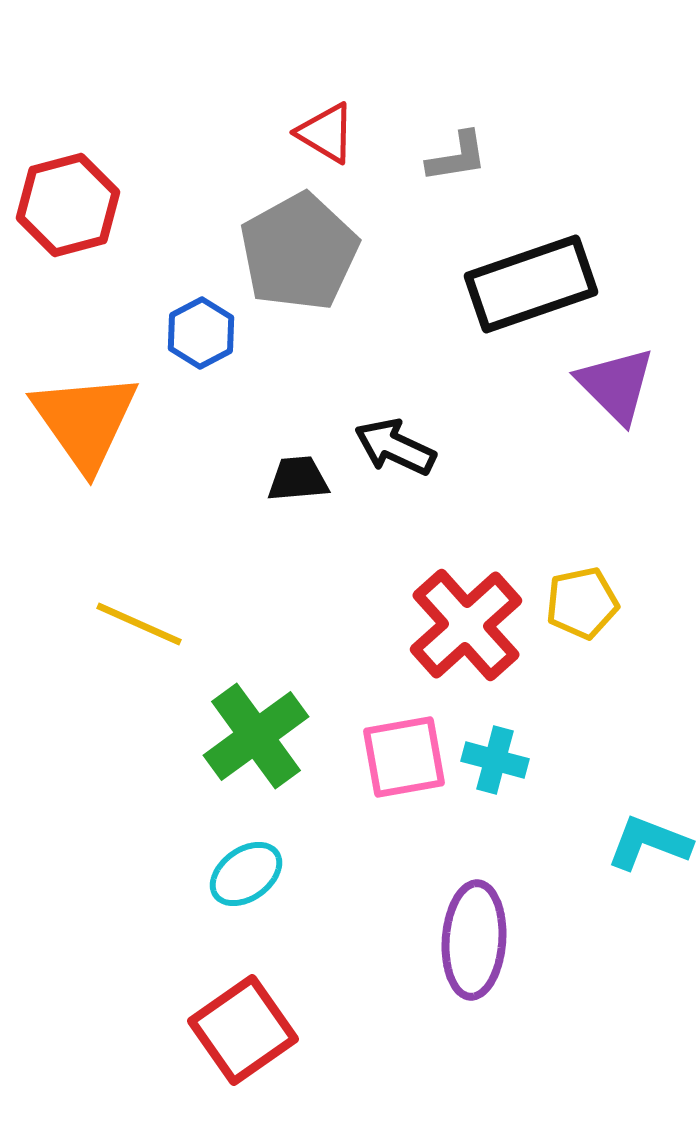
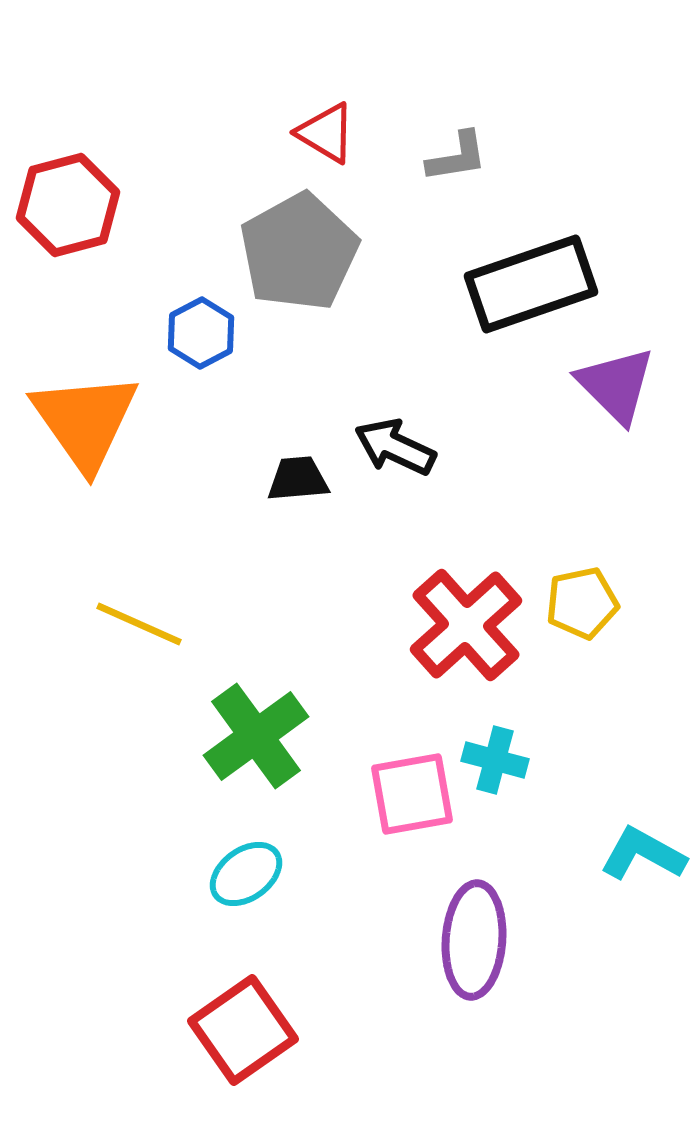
pink square: moved 8 px right, 37 px down
cyan L-shape: moved 6 px left, 11 px down; rotated 8 degrees clockwise
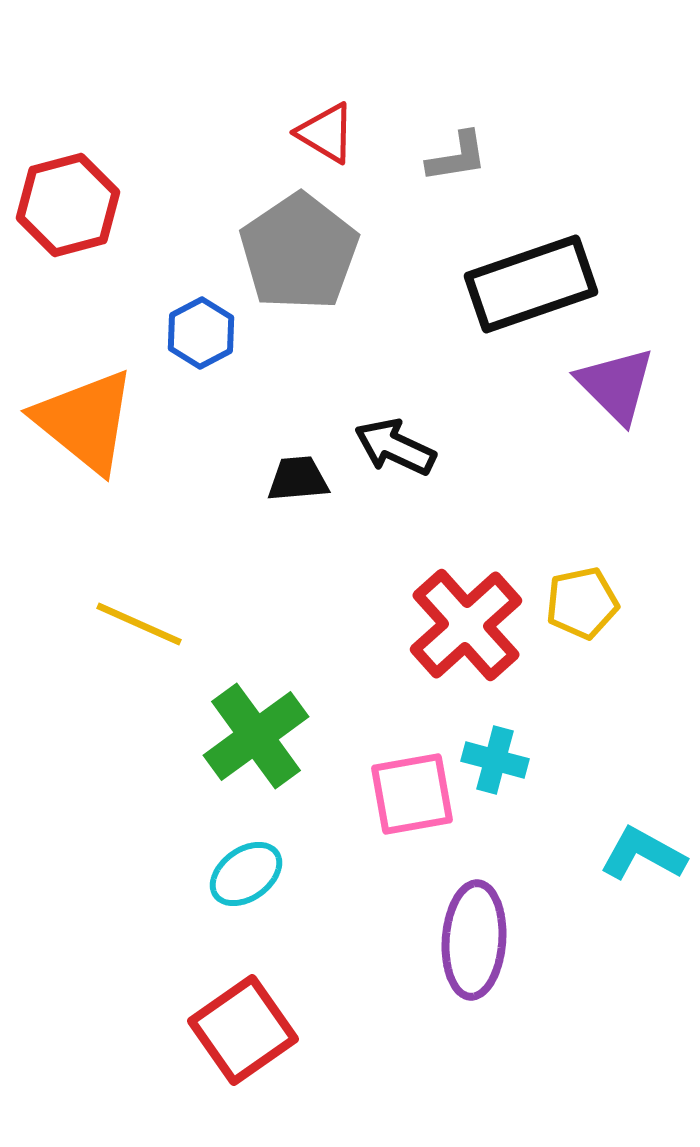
gray pentagon: rotated 5 degrees counterclockwise
orange triangle: rotated 16 degrees counterclockwise
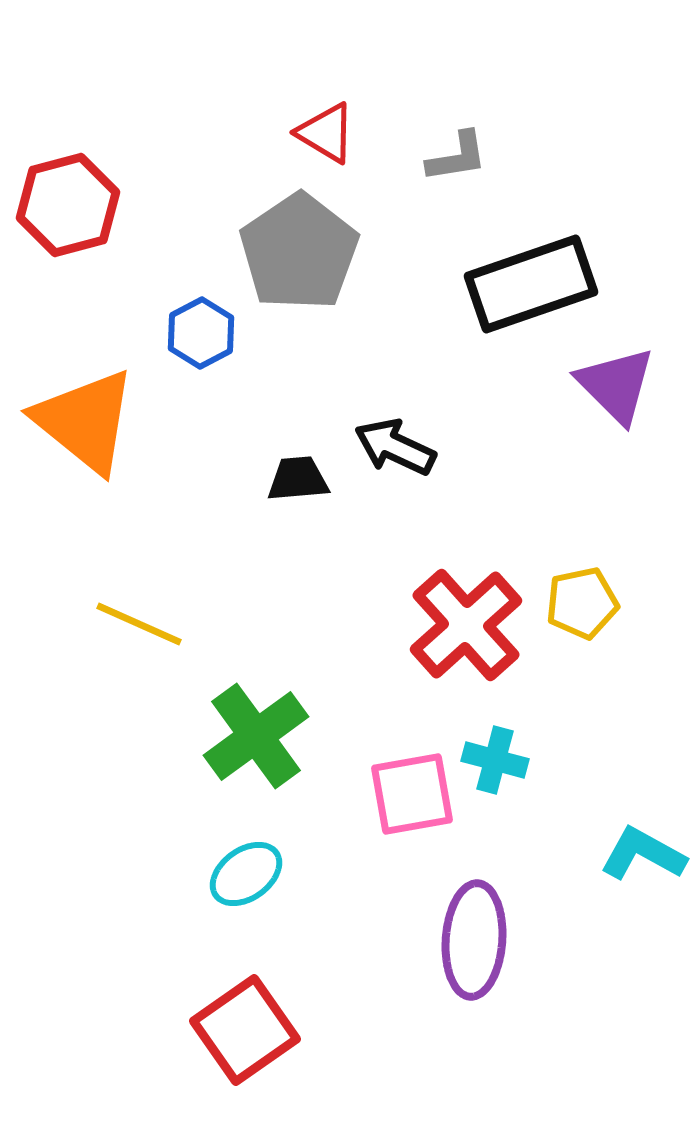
red square: moved 2 px right
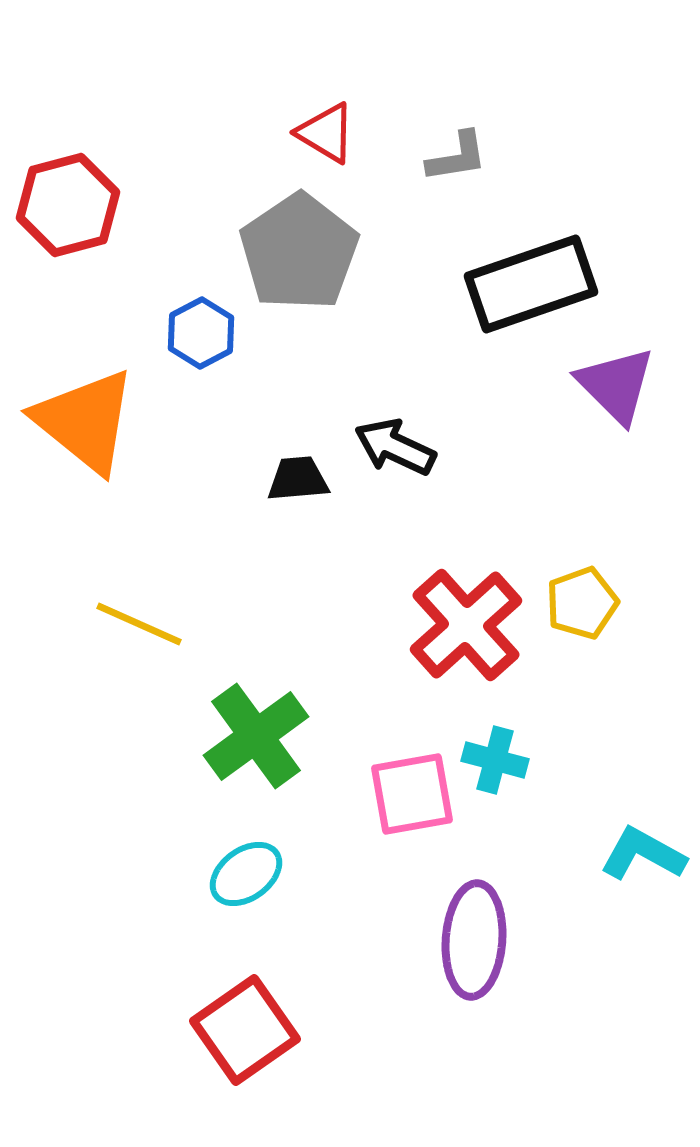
yellow pentagon: rotated 8 degrees counterclockwise
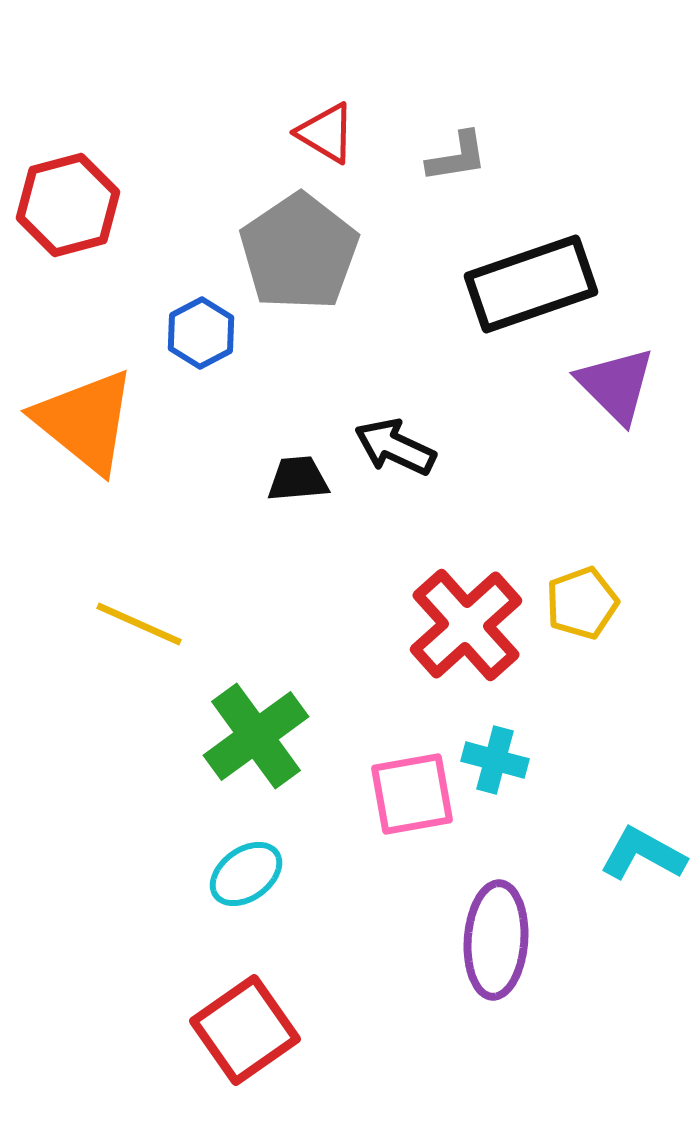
purple ellipse: moved 22 px right
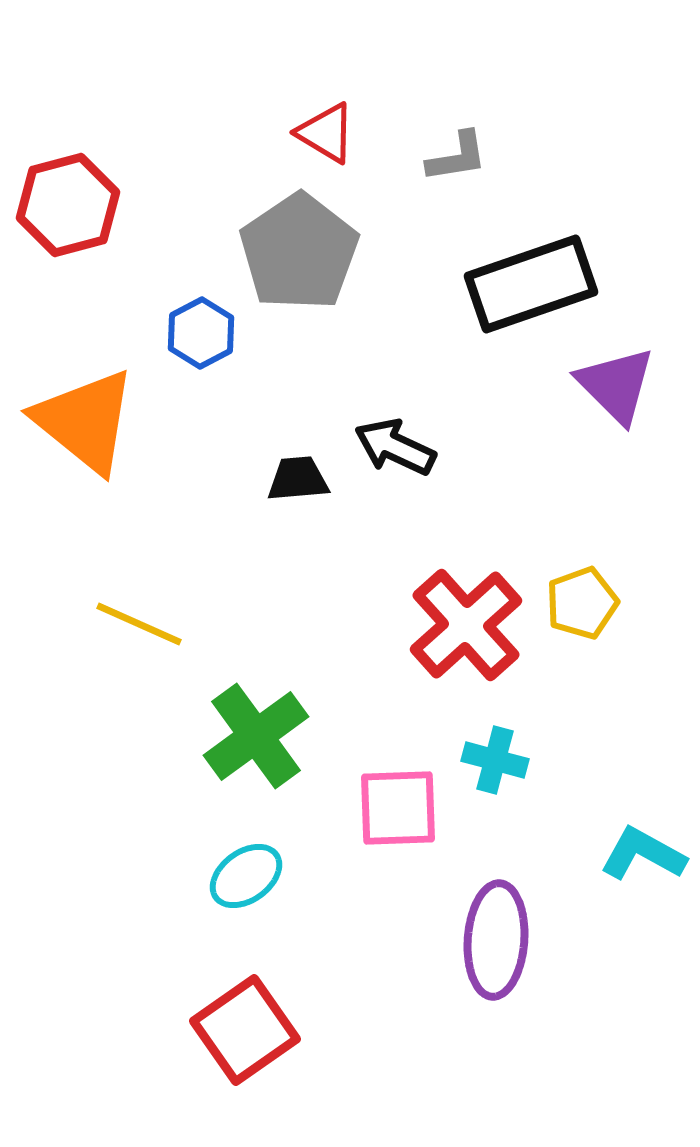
pink square: moved 14 px left, 14 px down; rotated 8 degrees clockwise
cyan ellipse: moved 2 px down
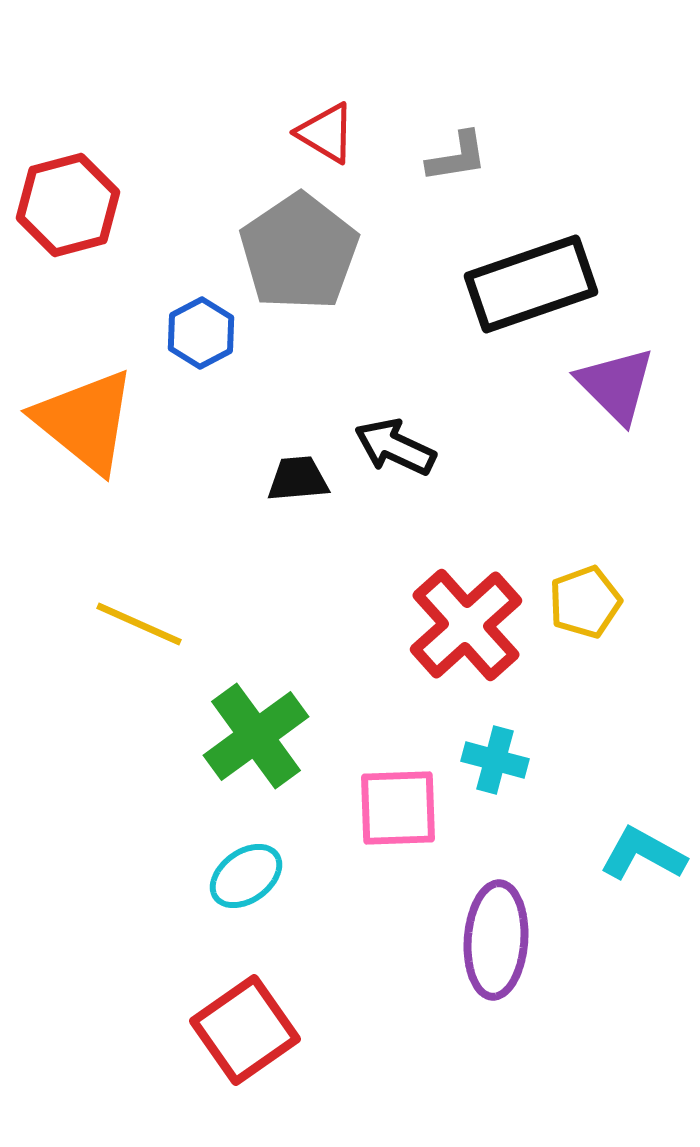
yellow pentagon: moved 3 px right, 1 px up
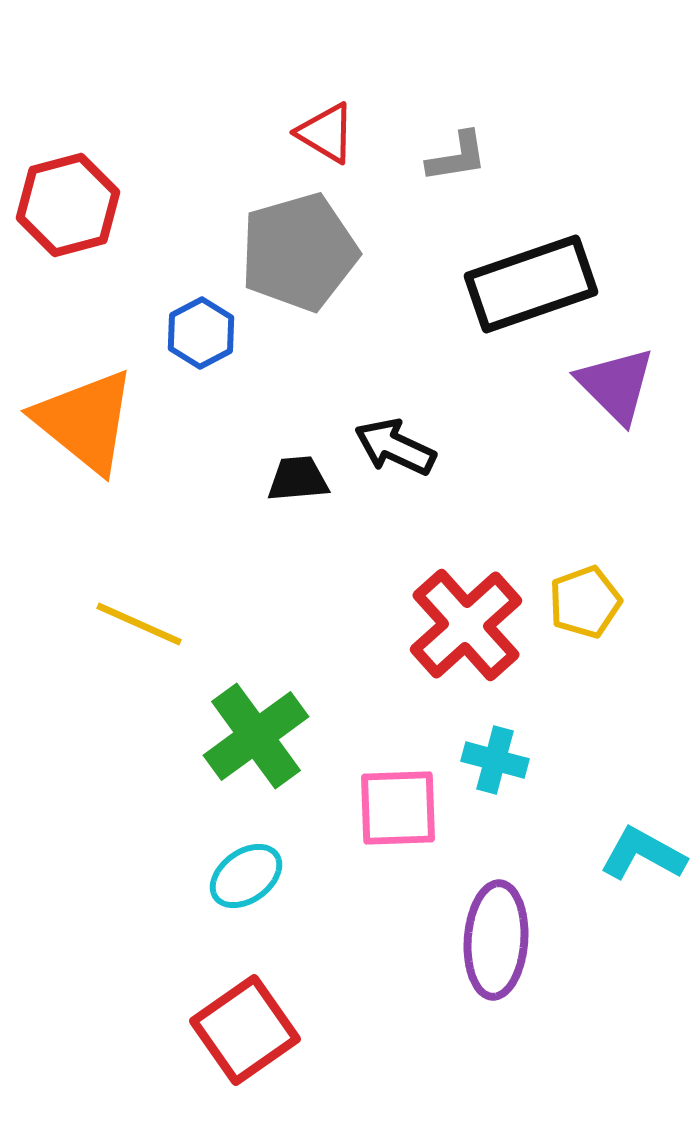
gray pentagon: rotated 18 degrees clockwise
